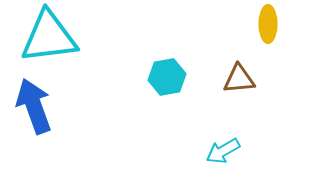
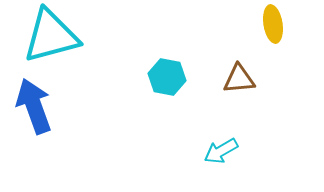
yellow ellipse: moved 5 px right; rotated 9 degrees counterclockwise
cyan triangle: moved 2 px right, 1 px up; rotated 8 degrees counterclockwise
cyan hexagon: rotated 21 degrees clockwise
cyan arrow: moved 2 px left
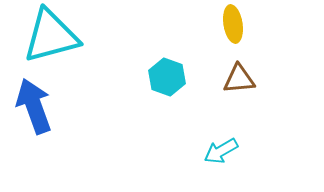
yellow ellipse: moved 40 px left
cyan hexagon: rotated 9 degrees clockwise
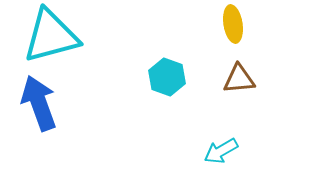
blue arrow: moved 5 px right, 3 px up
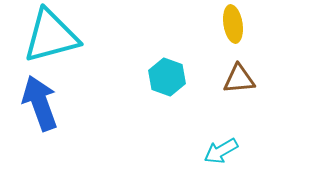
blue arrow: moved 1 px right
